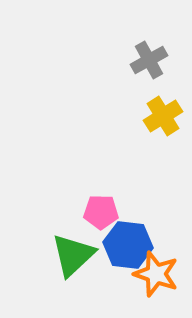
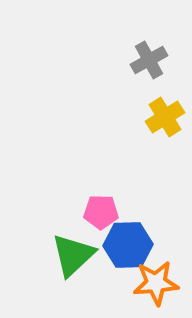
yellow cross: moved 2 px right, 1 px down
blue hexagon: rotated 9 degrees counterclockwise
orange star: moved 9 px down; rotated 24 degrees counterclockwise
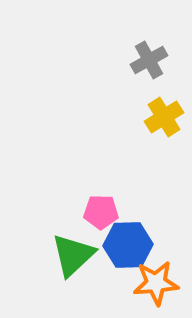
yellow cross: moved 1 px left
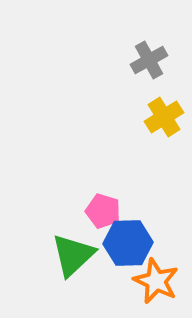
pink pentagon: moved 2 px right, 1 px up; rotated 16 degrees clockwise
blue hexagon: moved 2 px up
orange star: moved 2 px up; rotated 30 degrees clockwise
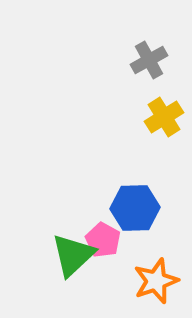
pink pentagon: moved 29 px down; rotated 12 degrees clockwise
blue hexagon: moved 7 px right, 35 px up
orange star: rotated 27 degrees clockwise
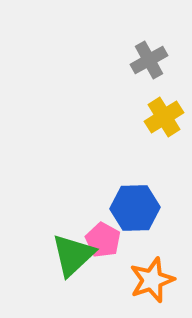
orange star: moved 4 px left, 1 px up
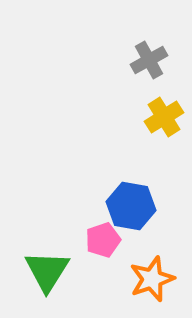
blue hexagon: moved 4 px left, 2 px up; rotated 12 degrees clockwise
pink pentagon: rotated 24 degrees clockwise
green triangle: moved 26 px left, 16 px down; rotated 15 degrees counterclockwise
orange star: moved 1 px up
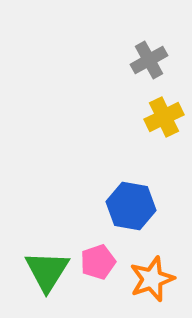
yellow cross: rotated 6 degrees clockwise
pink pentagon: moved 5 px left, 22 px down
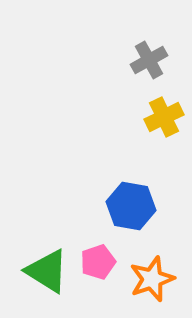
green triangle: rotated 30 degrees counterclockwise
